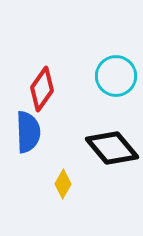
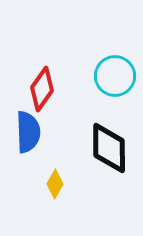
cyan circle: moved 1 px left
black diamond: moved 3 px left; rotated 40 degrees clockwise
yellow diamond: moved 8 px left
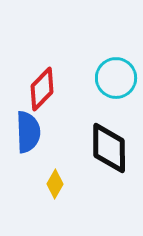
cyan circle: moved 1 px right, 2 px down
red diamond: rotated 9 degrees clockwise
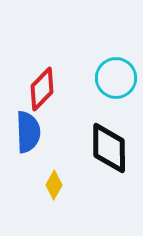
yellow diamond: moved 1 px left, 1 px down
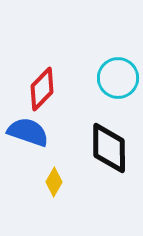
cyan circle: moved 2 px right
blue semicircle: rotated 69 degrees counterclockwise
yellow diamond: moved 3 px up
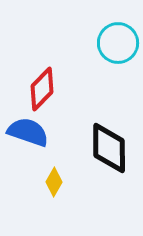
cyan circle: moved 35 px up
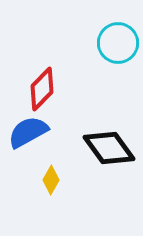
blue semicircle: rotated 48 degrees counterclockwise
black diamond: rotated 36 degrees counterclockwise
yellow diamond: moved 3 px left, 2 px up
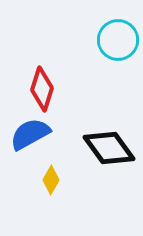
cyan circle: moved 3 px up
red diamond: rotated 27 degrees counterclockwise
blue semicircle: moved 2 px right, 2 px down
